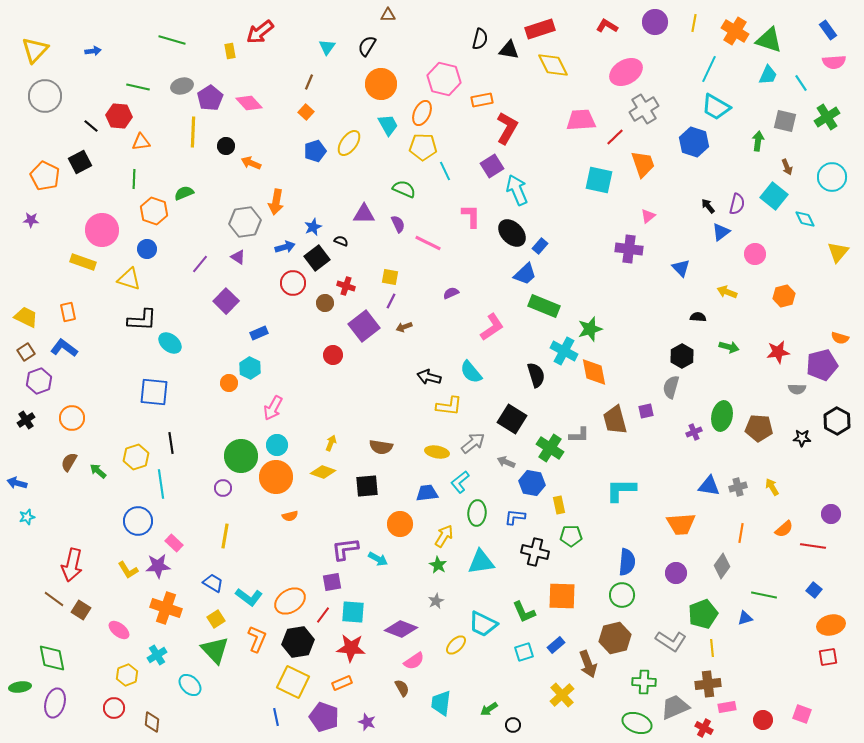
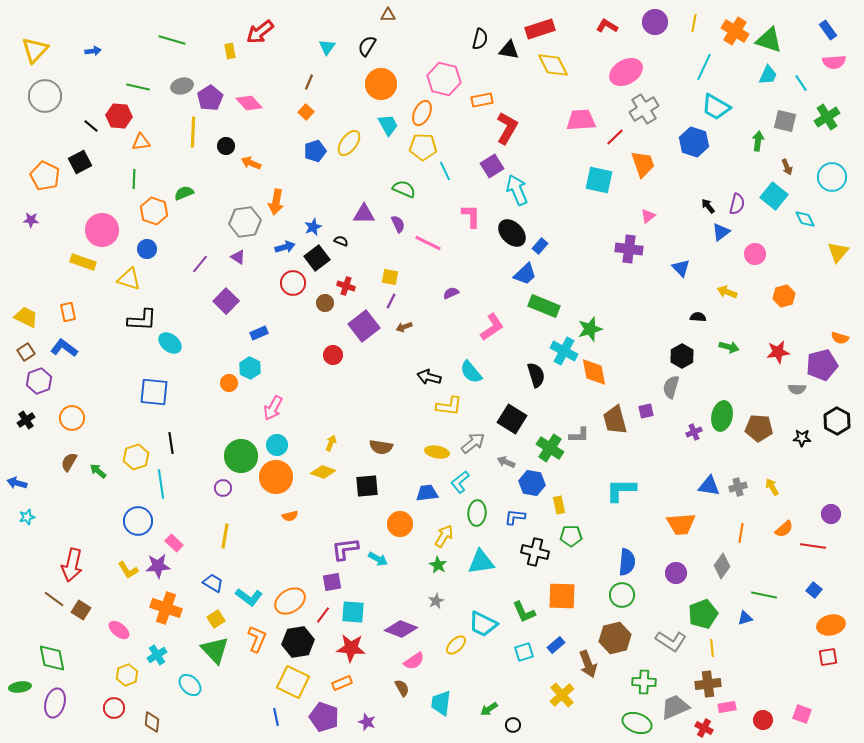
cyan line at (709, 69): moved 5 px left, 2 px up
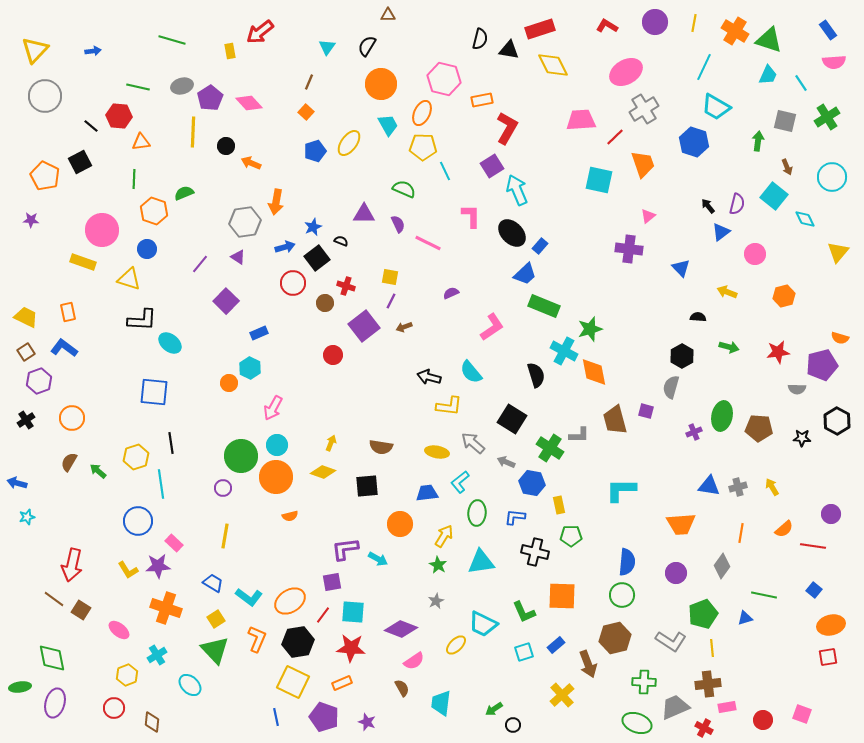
purple square at (646, 411): rotated 28 degrees clockwise
gray arrow at (473, 443): rotated 100 degrees counterclockwise
green arrow at (489, 709): moved 5 px right
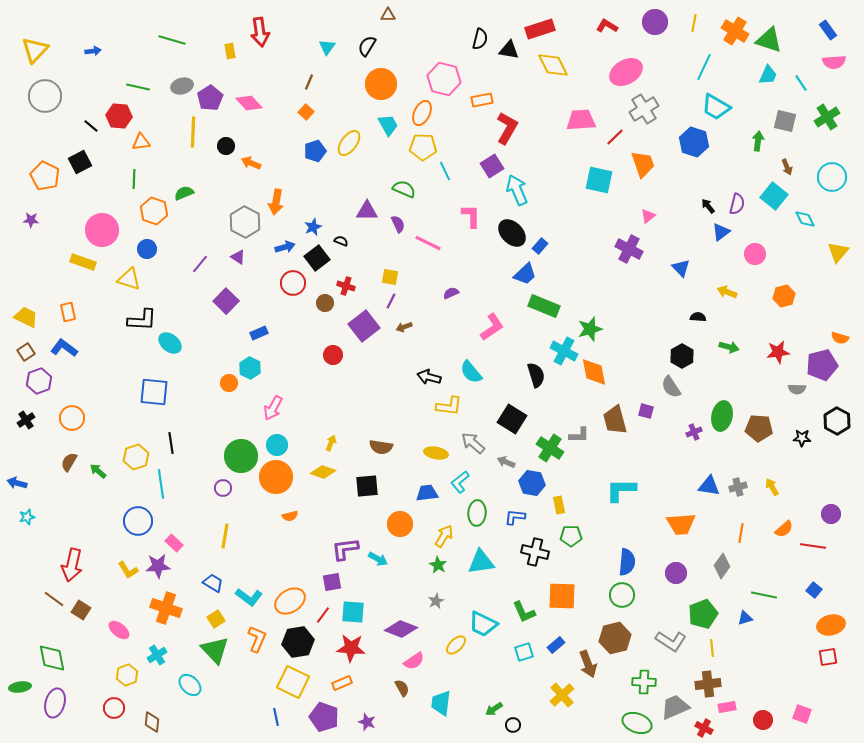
red arrow at (260, 32): rotated 60 degrees counterclockwise
purple triangle at (364, 214): moved 3 px right, 3 px up
gray hexagon at (245, 222): rotated 24 degrees counterclockwise
purple cross at (629, 249): rotated 20 degrees clockwise
gray semicircle at (671, 387): rotated 50 degrees counterclockwise
yellow ellipse at (437, 452): moved 1 px left, 1 px down
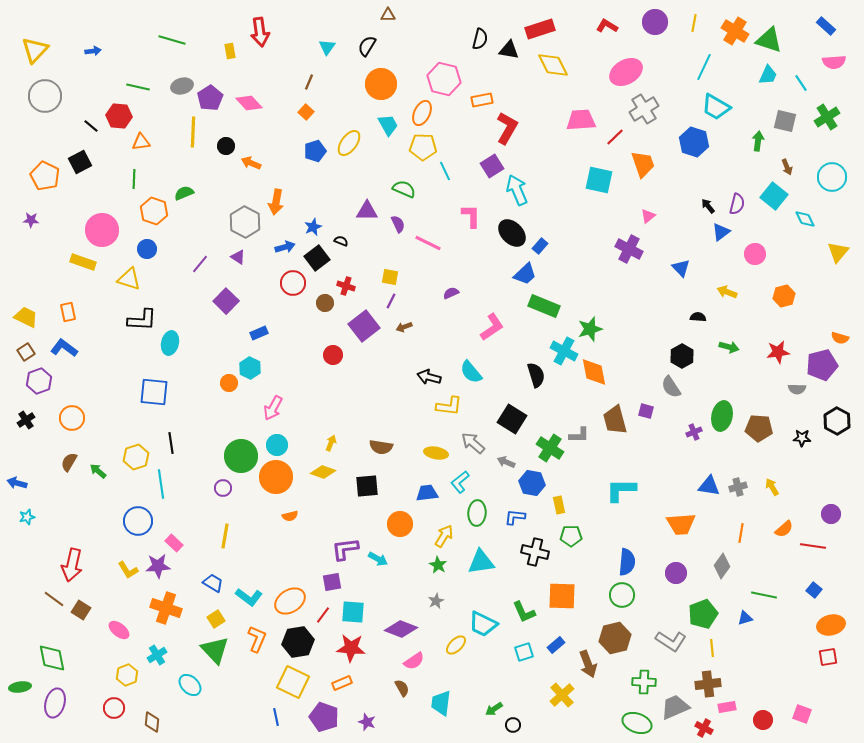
blue rectangle at (828, 30): moved 2 px left, 4 px up; rotated 12 degrees counterclockwise
cyan ellipse at (170, 343): rotated 65 degrees clockwise
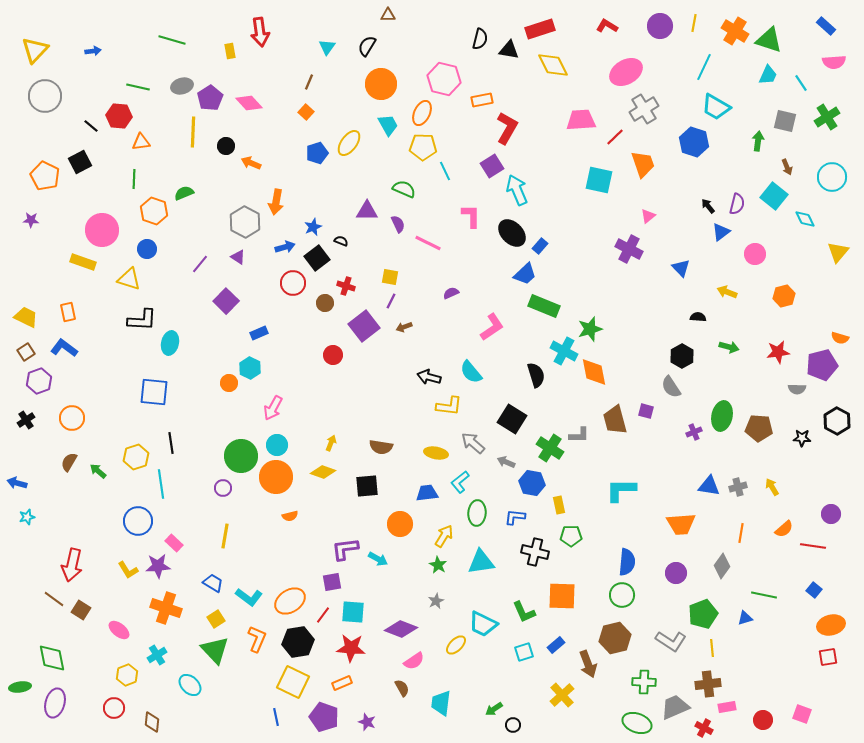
purple circle at (655, 22): moved 5 px right, 4 px down
blue pentagon at (315, 151): moved 2 px right, 2 px down
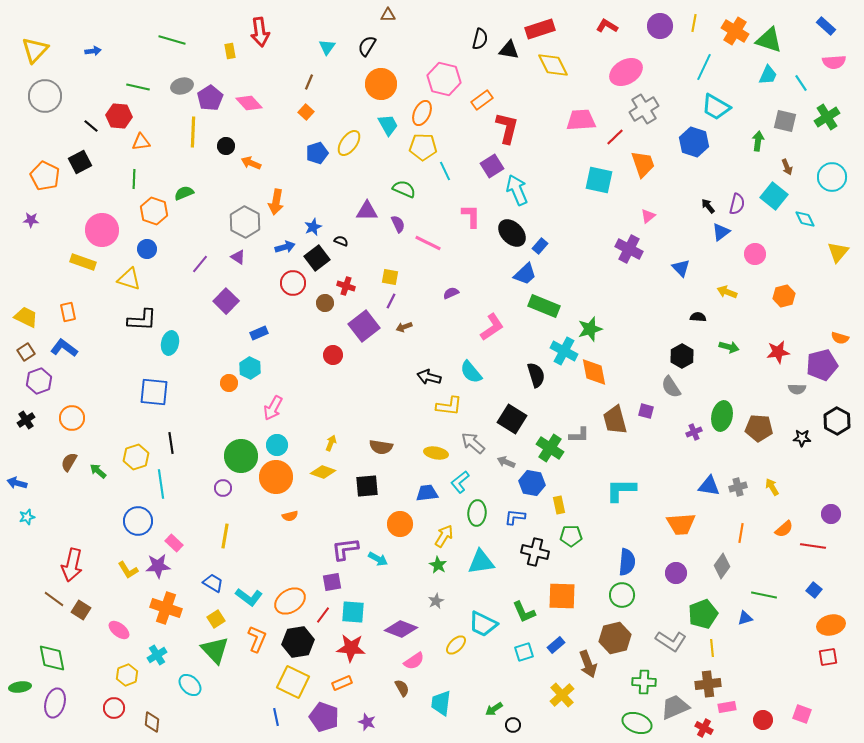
orange rectangle at (482, 100): rotated 25 degrees counterclockwise
red L-shape at (507, 128): rotated 16 degrees counterclockwise
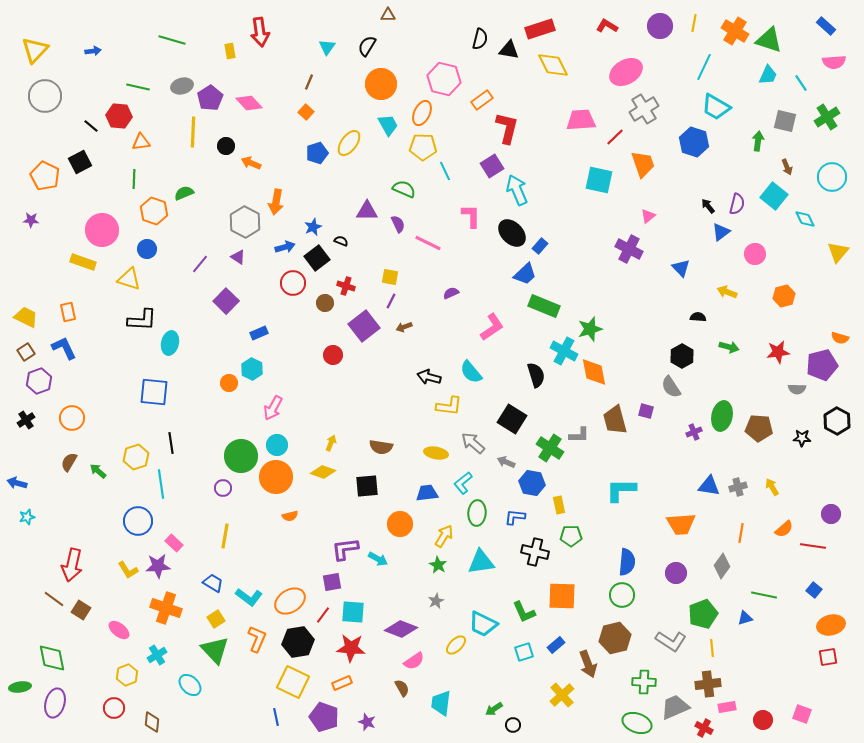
blue L-shape at (64, 348): rotated 28 degrees clockwise
cyan hexagon at (250, 368): moved 2 px right, 1 px down
cyan L-shape at (460, 482): moved 3 px right, 1 px down
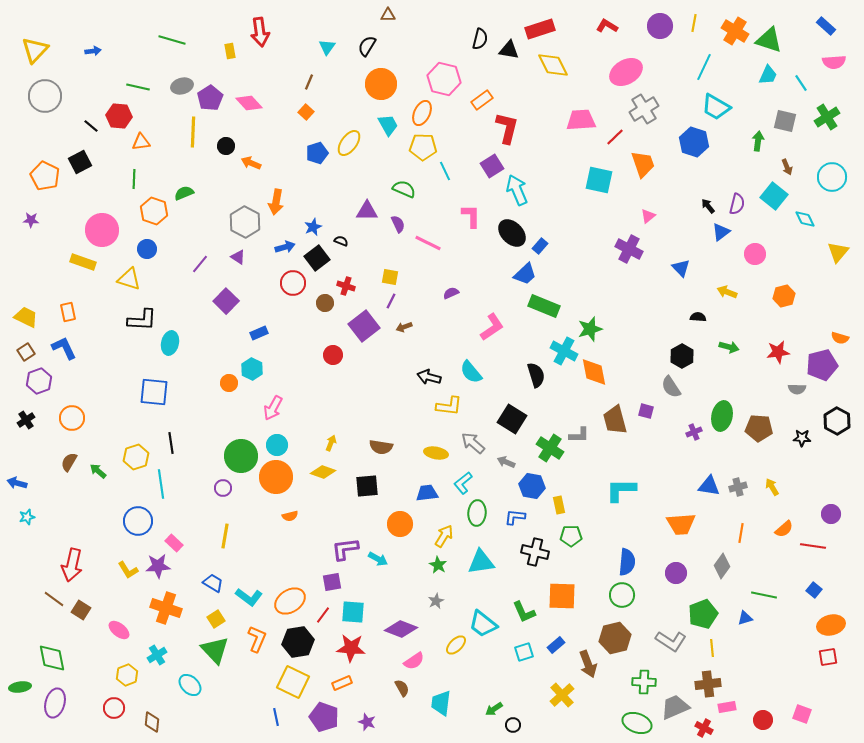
blue hexagon at (532, 483): moved 3 px down
cyan trapezoid at (483, 624): rotated 12 degrees clockwise
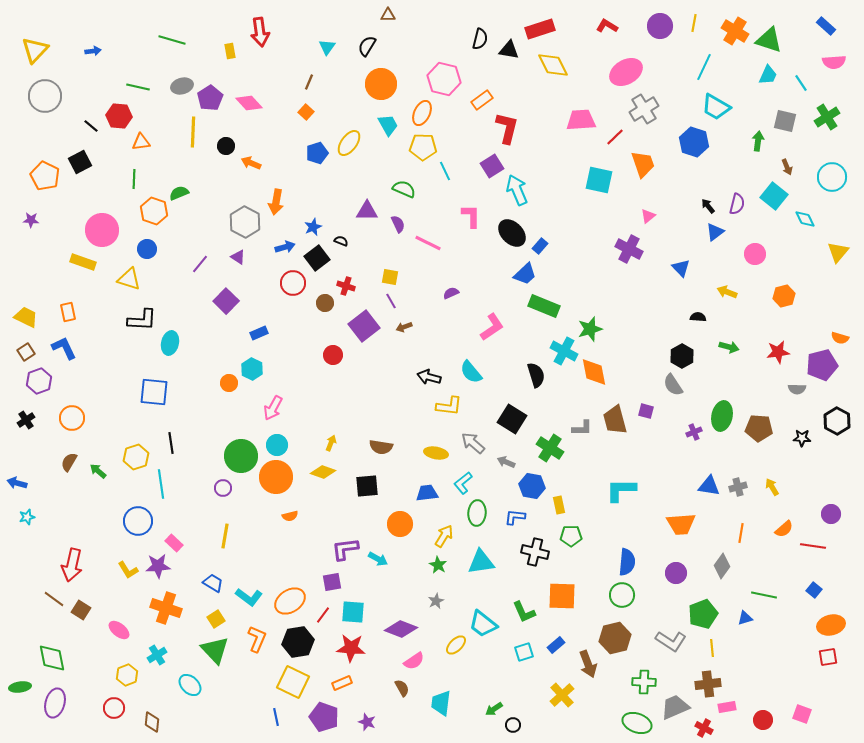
green semicircle at (184, 193): moved 5 px left
blue triangle at (721, 232): moved 6 px left
purple line at (391, 301): rotated 56 degrees counterclockwise
gray semicircle at (671, 387): moved 2 px right, 2 px up
gray L-shape at (579, 435): moved 3 px right, 7 px up
